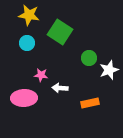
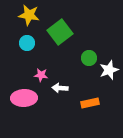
green square: rotated 20 degrees clockwise
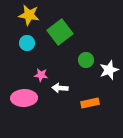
green circle: moved 3 px left, 2 px down
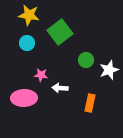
orange rectangle: rotated 66 degrees counterclockwise
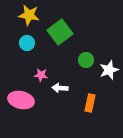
pink ellipse: moved 3 px left, 2 px down; rotated 15 degrees clockwise
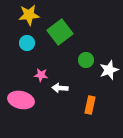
yellow star: rotated 15 degrees counterclockwise
orange rectangle: moved 2 px down
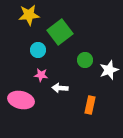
cyan circle: moved 11 px right, 7 px down
green circle: moved 1 px left
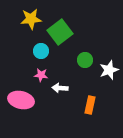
yellow star: moved 2 px right, 4 px down
cyan circle: moved 3 px right, 1 px down
